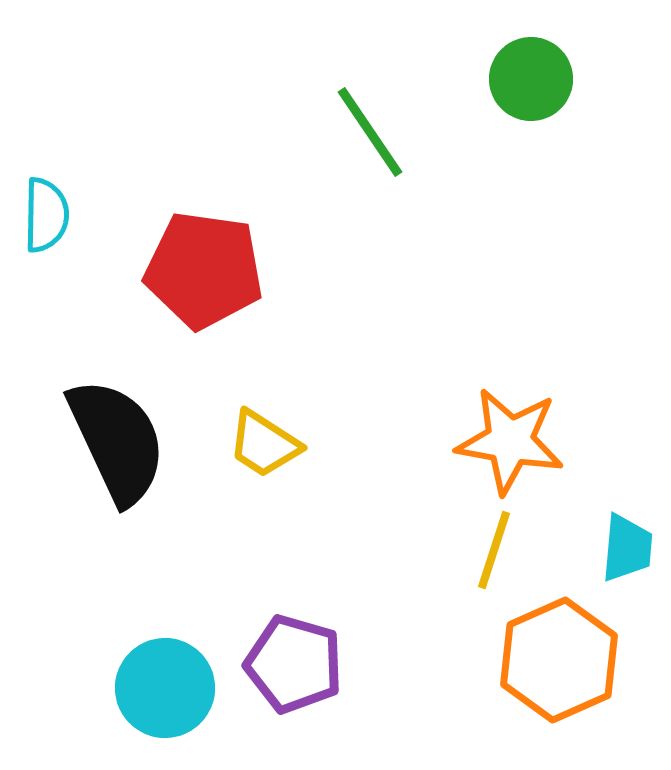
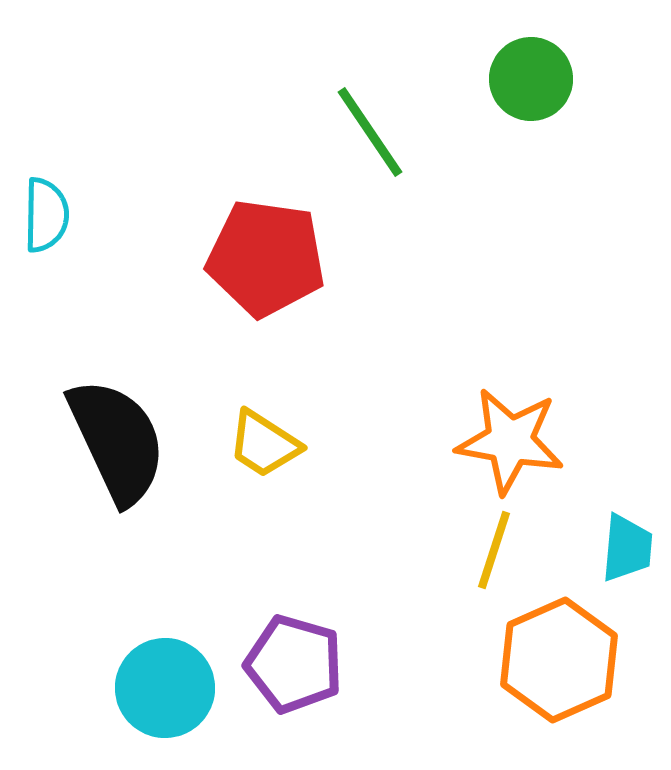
red pentagon: moved 62 px right, 12 px up
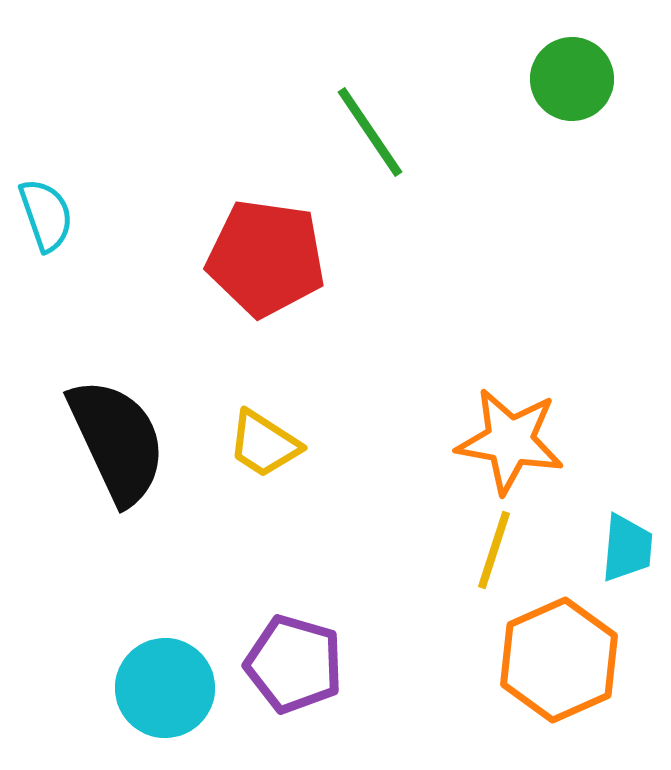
green circle: moved 41 px right
cyan semicircle: rotated 20 degrees counterclockwise
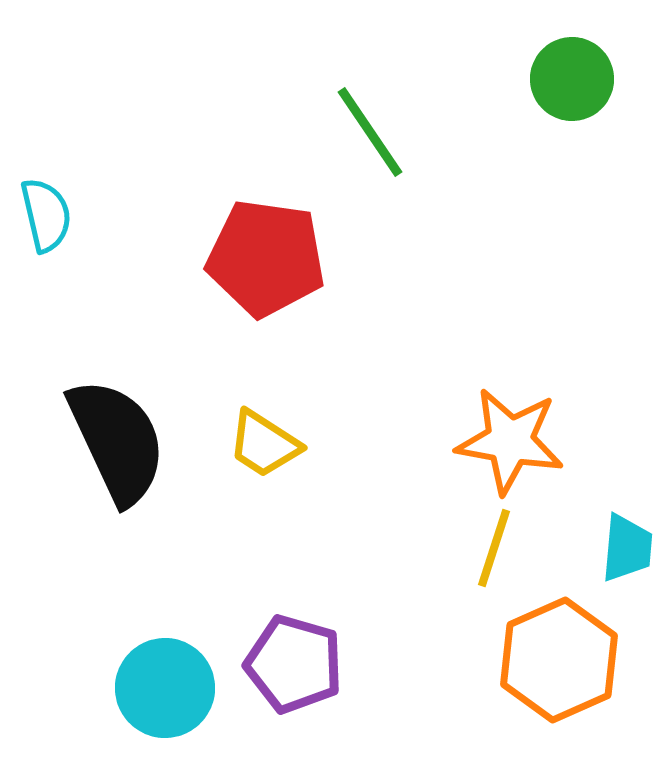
cyan semicircle: rotated 6 degrees clockwise
yellow line: moved 2 px up
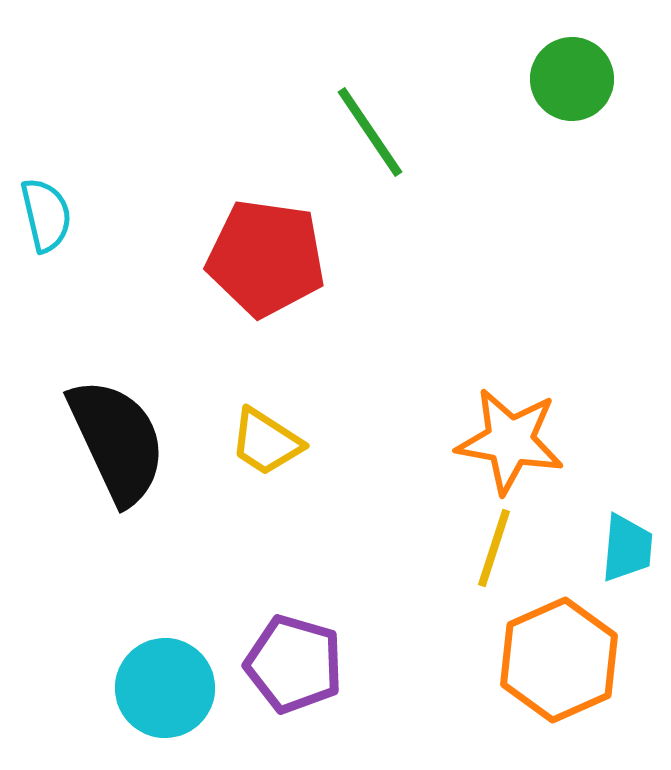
yellow trapezoid: moved 2 px right, 2 px up
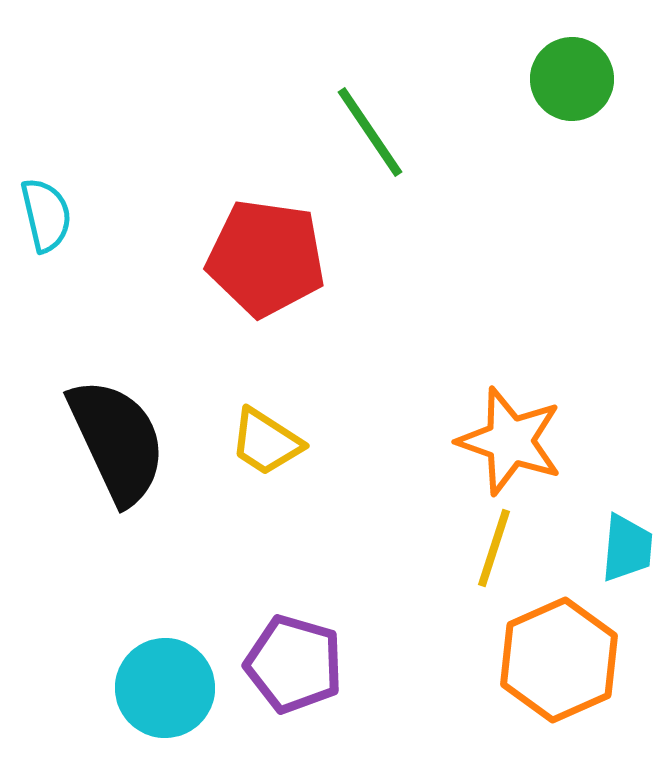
orange star: rotated 9 degrees clockwise
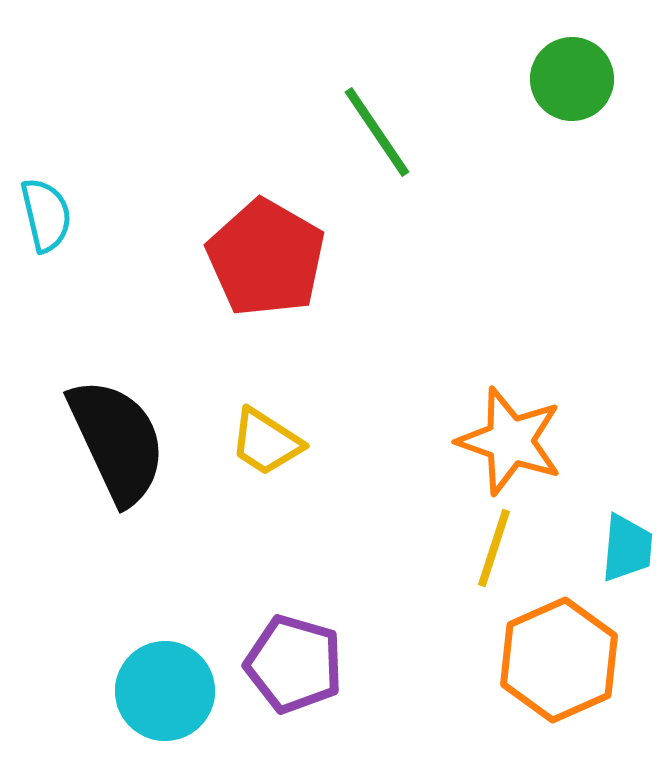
green line: moved 7 px right
red pentagon: rotated 22 degrees clockwise
cyan circle: moved 3 px down
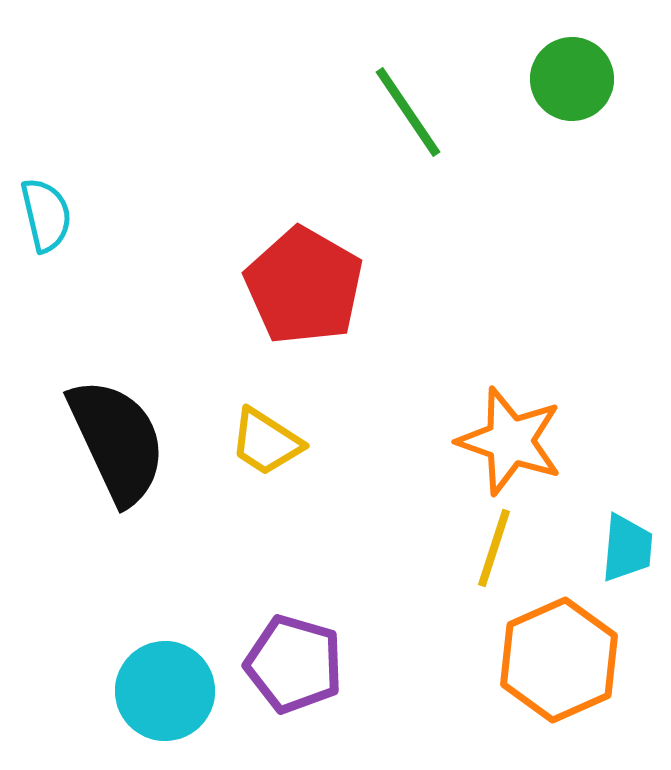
green line: moved 31 px right, 20 px up
red pentagon: moved 38 px right, 28 px down
